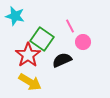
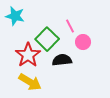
green square: moved 5 px right; rotated 10 degrees clockwise
black semicircle: rotated 18 degrees clockwise
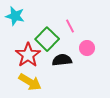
pink circle: moved 4 px right, 6 px down
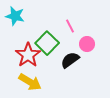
green square: moved 4 px down
pink circle: moved 4 px up
black semicircle: moved 8 px right; rotated 30 degrees counterclockwise
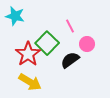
red star: moved 1 px up
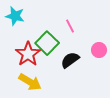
pink circle: moved 12 px right, 6 px down
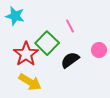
red star: moved 2 px left
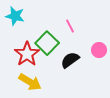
red star: moved 1 px right
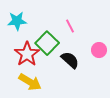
cyan star: moved 2 px right, 5 px down; rotated 18 degrees counterclockwise
black semicircle: rotated 78 degrees clockwise
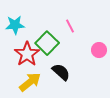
cyan star: moved 2 px left, 4 px down
black semicircle: moved 9 px left, 12 px down
yellow arrow: rotated 70 degrees counterclockwise
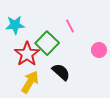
yellow arrow: rotated 20 degrees counterclockwise
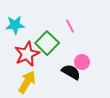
pink circle: moved 17 px left, 12 px down
red star: rotated 10 degrees clockwise
black semicircle: moved 10 px right; rotated 12 degrees counterclockwise
yellow arrow: moved 3 px left
